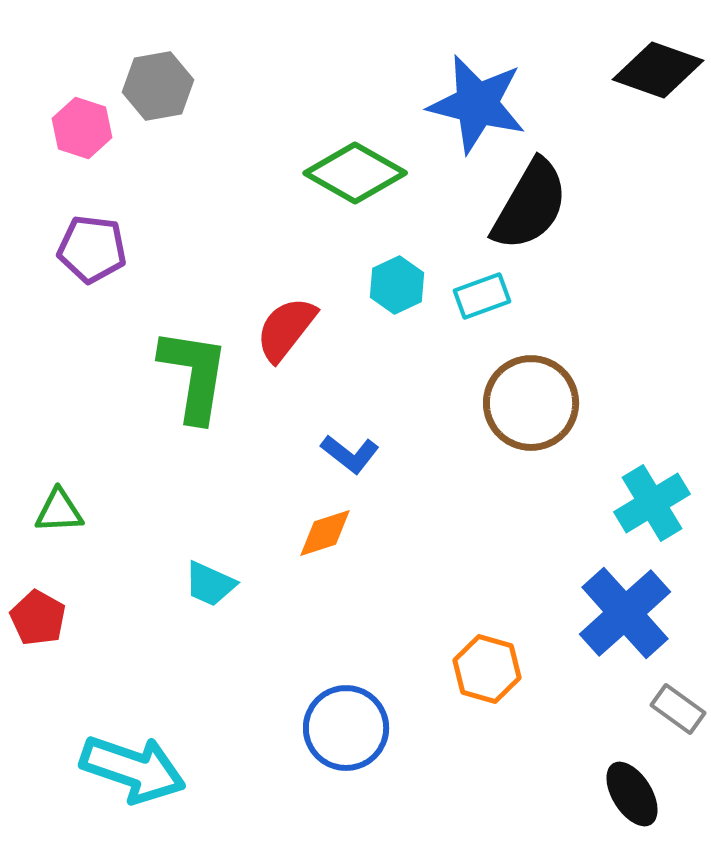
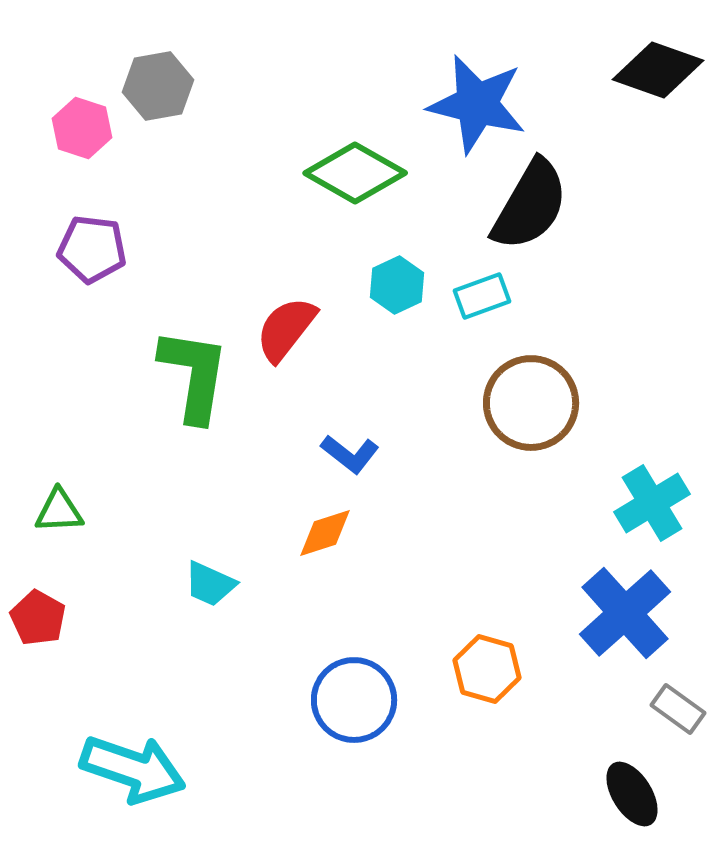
blue circle: moved 8 px right, 28 px up
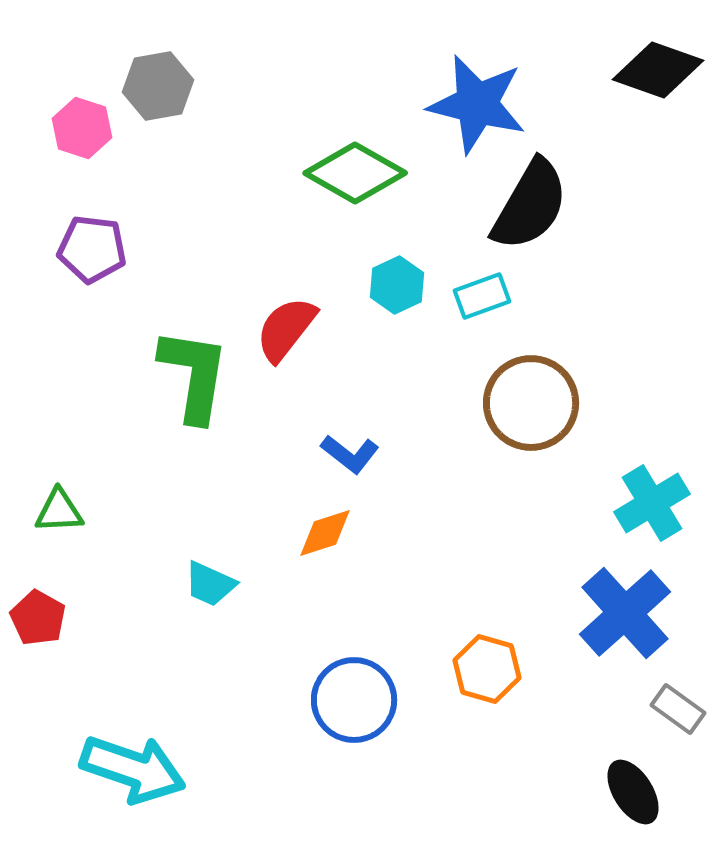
black ellipse: moved 1 px right, 2 px up
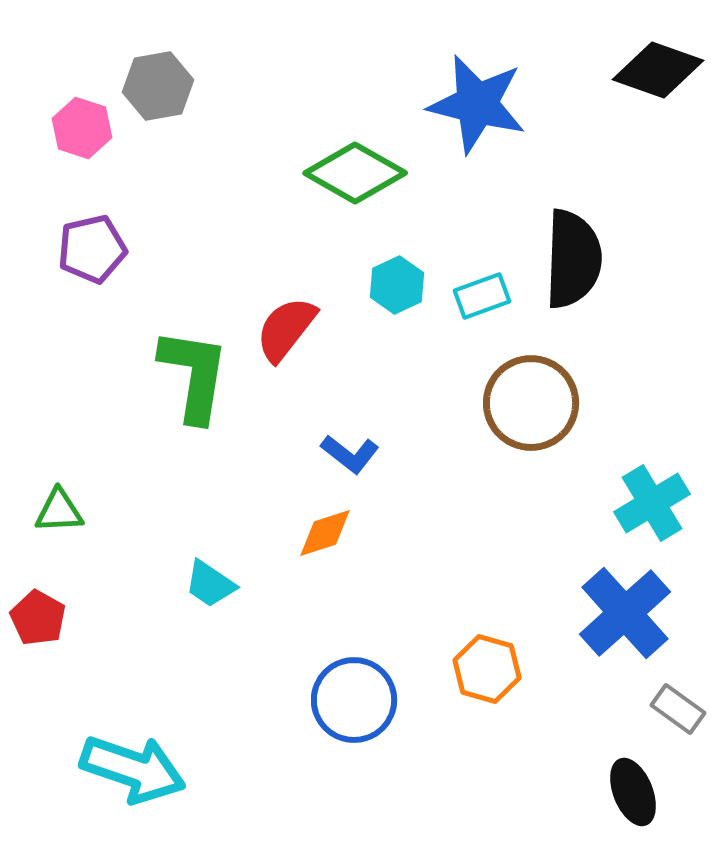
black semicircle: moved 43 px right, 54 px down; rotated 28 degrees counterclockwise
purple pentagon: rotated 20 degrees counterclockwise
cyan trapezoid: rotated 10 degrees clockwise
black ellipse: rotated 10 degrees clockwise
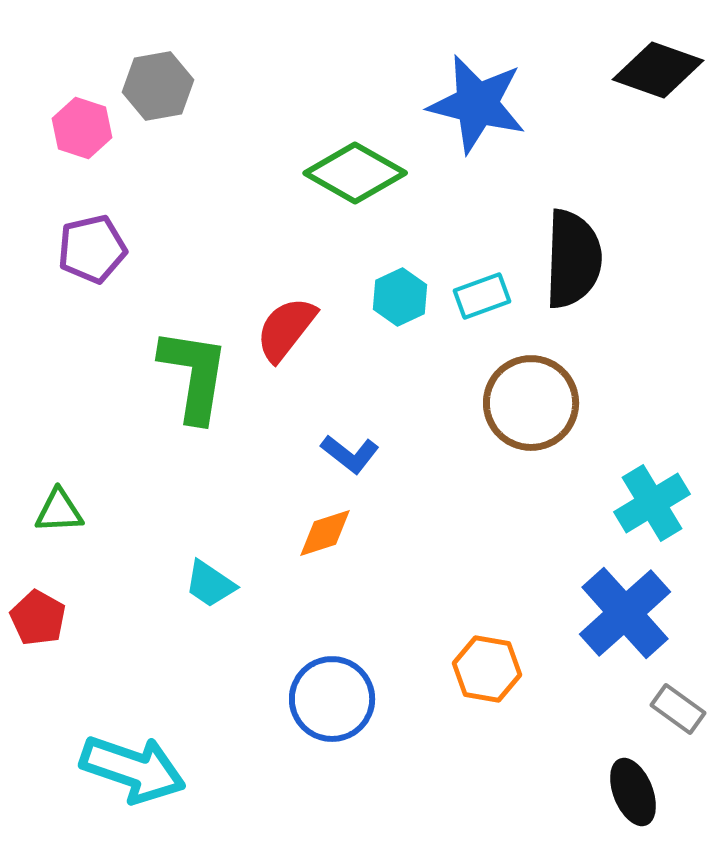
cyan hexagon: moved 3 px right, 12 px down
orange hexagon: rotated 6 degrees counterclockwise
blue circle: moved 22 px left, 1 px up
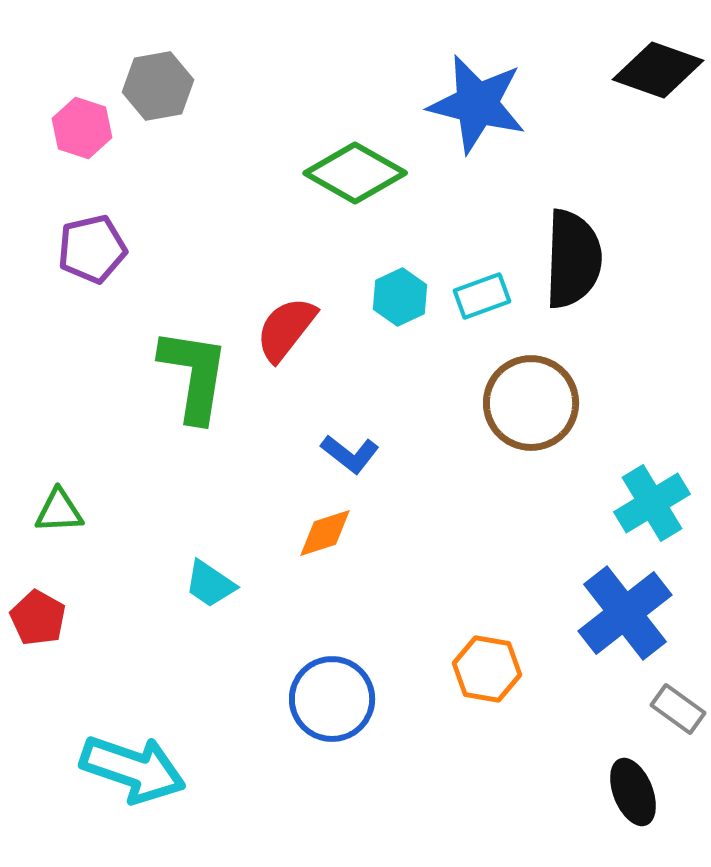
blue cross: rotated 4 degrees clockwise
